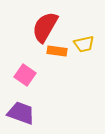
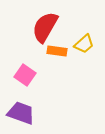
yellow trapezoid: rotated 30 degrees counterclockwise
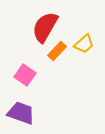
orange rectangle: rotated 54 degrees counterclockwise
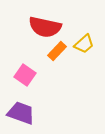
red semicircle: rotated 108 degrees counterclockwise
